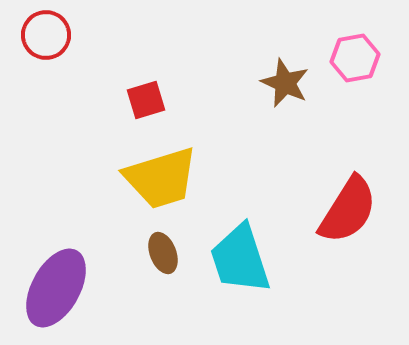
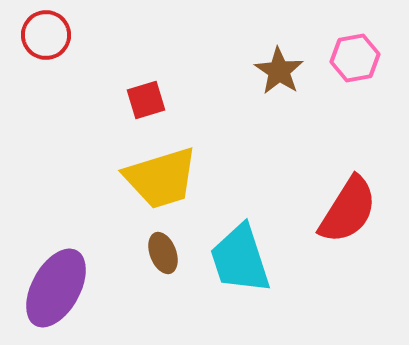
brown star: moved 6 px left, 12 px up; rotated 9 degrees clockwise
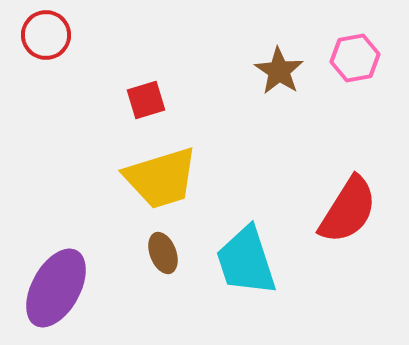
cyan trapezoid: moved 6 px right, 2 px down
